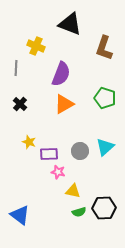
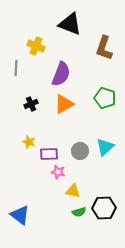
black cross: moved 11 px right; rotated 24 degrees clockwise
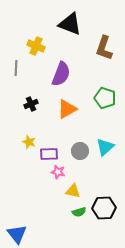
orange triangle: moved 3 px right, 5 px down
blue triangle: moved 3 px left, 19 px down; rotated 15 degrees clockwise
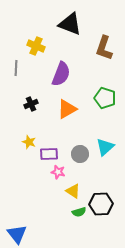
gray circle: moved 3 px down
yellow triangle: rotated 21 degrees clockwise
black hexagon: moved 3 px left, 4 px up
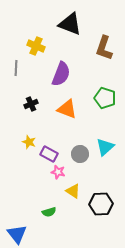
orange triangle: rotated 50 degrees clockwise
purple rectangle: rotated 30 degrees clockwise
green semicircle: moved 30 px left
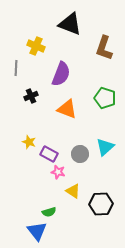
black cross: moved 8 px up
blue triangle: moved 20 px right, 3 px up
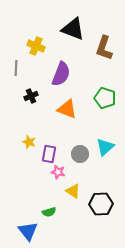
black triangle: moved 3 px right, 5 px down
purple rectangle: rotated 72 degrees clockwise
blue triangle: moved 9 px left
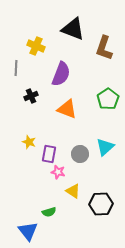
green pentagon: moved 3 px right, 1 px down; rotated 20 degrees clockwise
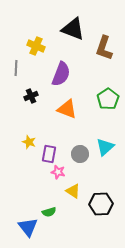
blue triangle: moved 4 px up
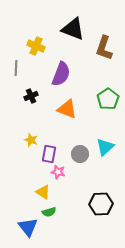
yellow star: moved 2 px right, 2 px up
yellow triangle: moved 30 px left, 1 px down
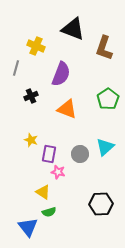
gray line: rotated 14 degrees clockwise
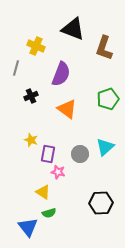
green pentagon: rotated 15 degrees clockwise
orange triangle: rotated 15 degrees clockwise
purple rectangle: moved 1 px left
black hexagon: moved 1 px up
green semicircle: moved 1 px down
